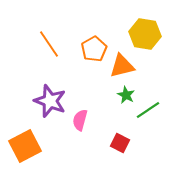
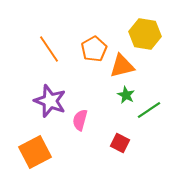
orange line: moved 5 px down
green line: moved 1 px right
orange square: moved 10 px right, 6 px down
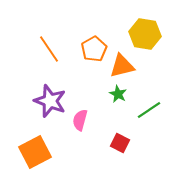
green star: moved 8 px left, 1 px up
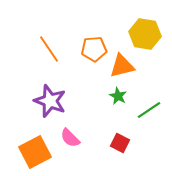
orange pentagon: rotated 25 degrees clockwise
green star: moved 2 px down
pink semicircle: moved 10 px left, 18 px down; rotated 60 degrees counterclockwise
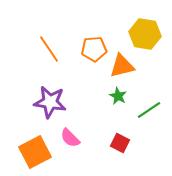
purple star: moved 1 px down; rotated 12 degrees counterclockwise
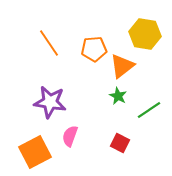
orange line: moved 6 px up
orange triangle: rotated 24 degrees counterclockwise
pink semicircle: moved 2 px up; rotated 65 degrees clockwise
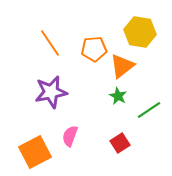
yellow hexagon: moved 5 px left, 2 px up
orange line: moved 1 px right
purple star: moved 1 px right, 10 px up; rotated 20 degrees counterclockwise
red square: rotated 30 degrees clockwise
